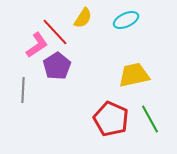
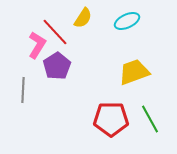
cyan ellipse: moved 1 px right, 1 px down
pink L-shape: rotated 24 degrees counterclockwise
yellow trapezoid: moved 3 px up; rotated 8 degrees counterclockwise
red pentagon: rotated 24 degrees counterclockwise
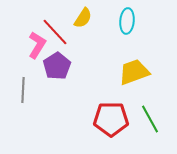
cyan ellipse: rotated 60 degrees counterclockwise
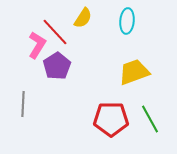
gray line: moved 14 px down
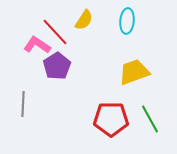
yellow semicircle: moved 1 px right, 2 px down
pink L-shape: rotated 88 degrees counterclockwise
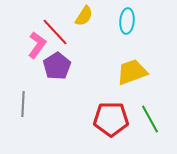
yellow semicircle: moved 4 px up
pink L-shape: rotated 92 degrees clockwise
yellow trapezoid: moved 2 px left
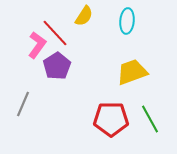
red line: moved 1 px down
gray line: rotated 20 degrees clockwise
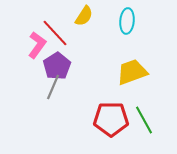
gray line: moved 30 px right, 17 px up
green line: moved 6 px left, 1 px down
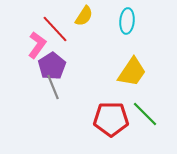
red line: moved 4 px up
purple pentagon: moved 5 px left
yellow trapezoid: rotated 144 degrees clockwise
gray line: rotated 45 degrees counterclockwise
green line: moved 1 px right, 6 px up; rotated 16 degrees counterclockwise
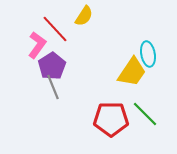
cyan ellipse: moved 21 px right, 33 px down; rotated 15 degrees counterclockwise
